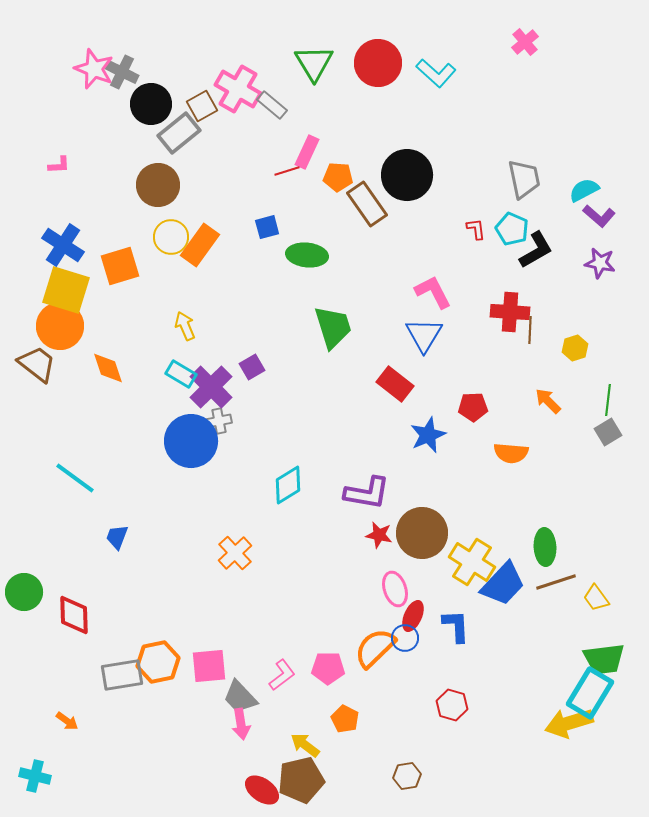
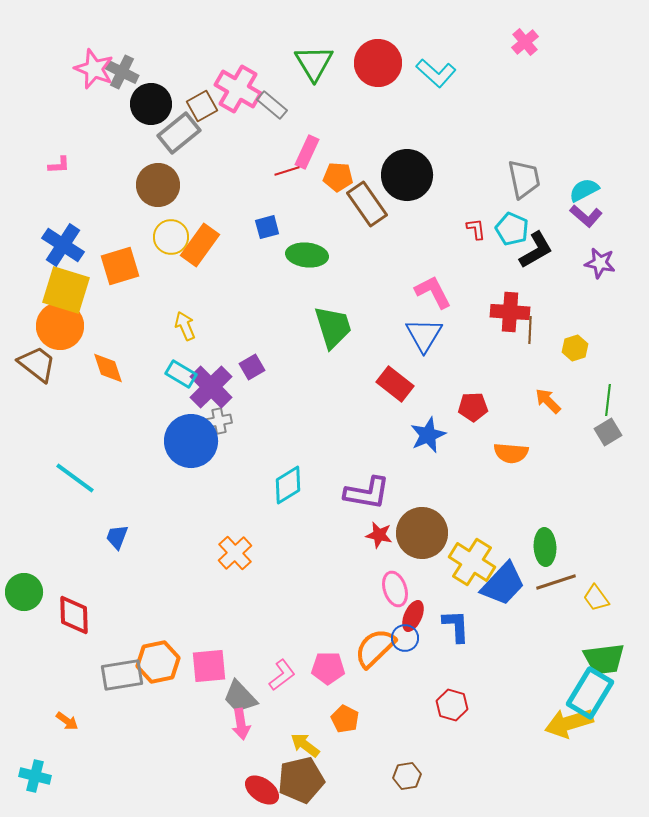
purple L-shape at (599, 216): moved 13 px left
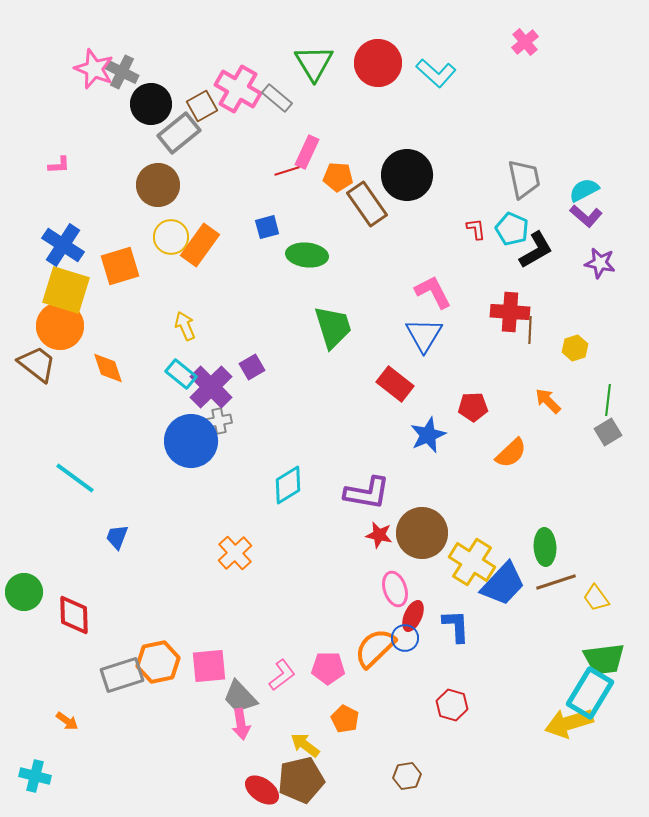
gray rectangle at (272, 105): moved 5 px right, 7 px up
cyan rectangle at (181, 374): rotated 8 degrees clockwise
orange semicircle at (511, 453): rotated 48 degrees counterclockwise
gray rectangle at (122, 675): rotated 9 degrees counterclockwise
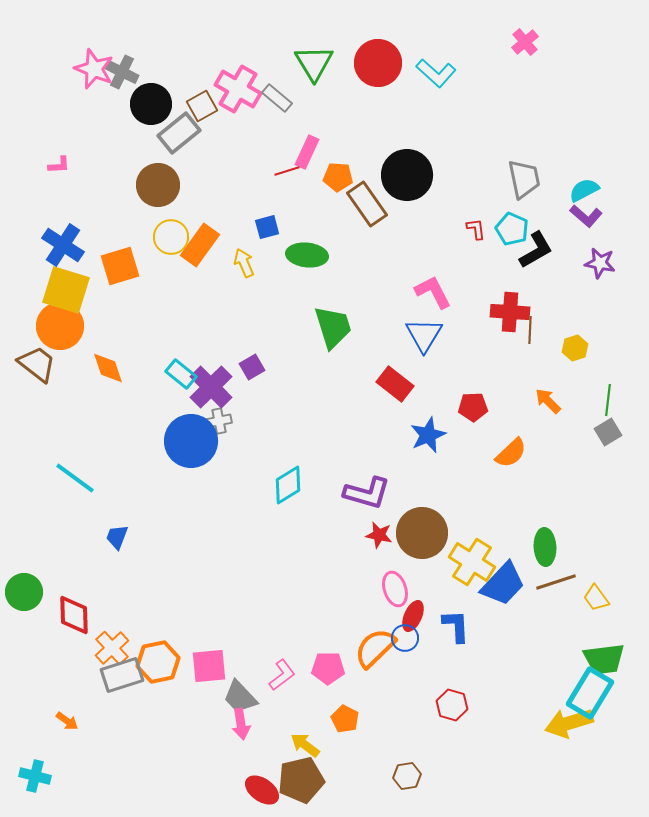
yellow arrow at (185, 326): moved 59 px right, 63 px up
purple L-shape at (367, 493): rotated 6 degrees clockwise
orange cross at (235, 553): moved 123 px left, 95 px down
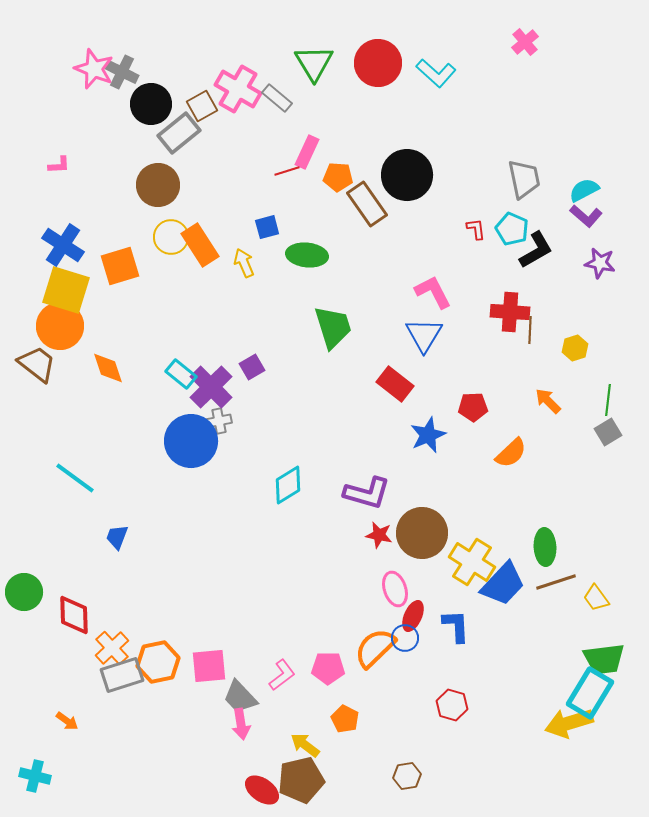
orange rectangle at (200, 245): rotated 69 degrees counterclockwise
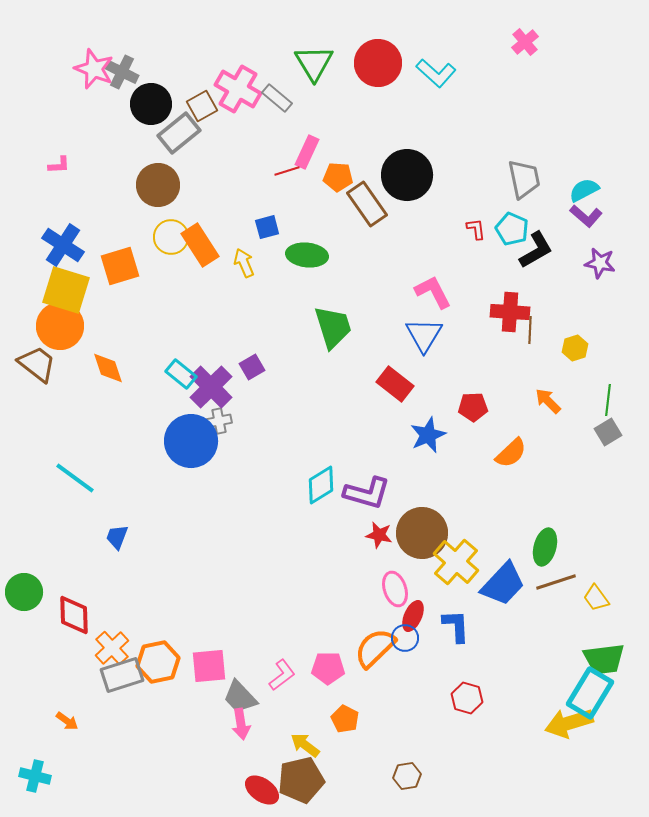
cyan diamond at (288, 485): moved 33 px right
green ellipse at (545, 547): rotated 18 degrees clockwise
yellow cross at (472, 562): moved 16 px left; rotated 9 degrees clockwise
red hexagon at (452, 705): moved 15 px right, 7 px up
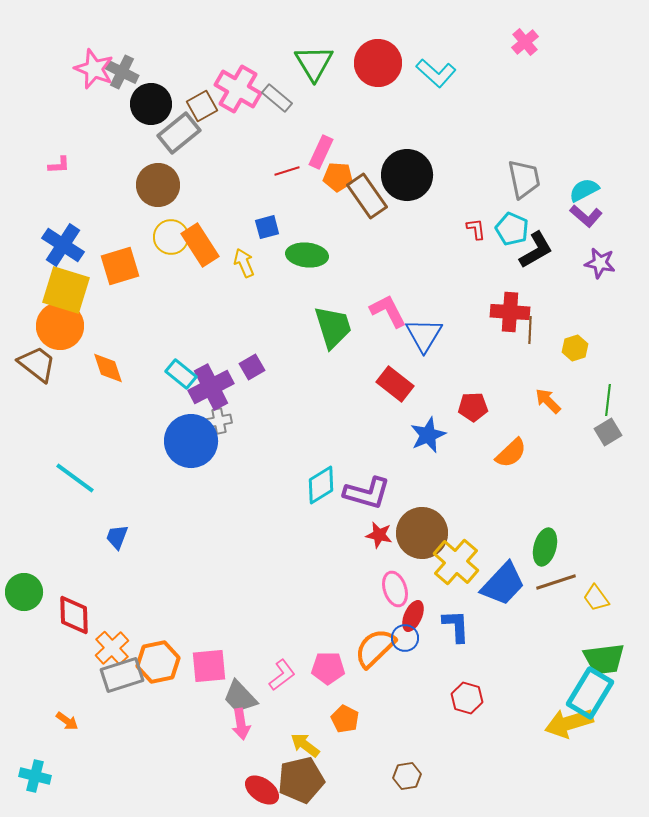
pink rectangle at (307, 152): moved 14 px right
brown rectangle at (367, 204): moved 8 px up
pink L-shape at (433, 292): moved 45 px left, 19 px down
purple cross at (211, 387): rotated 18 degrees clockwise
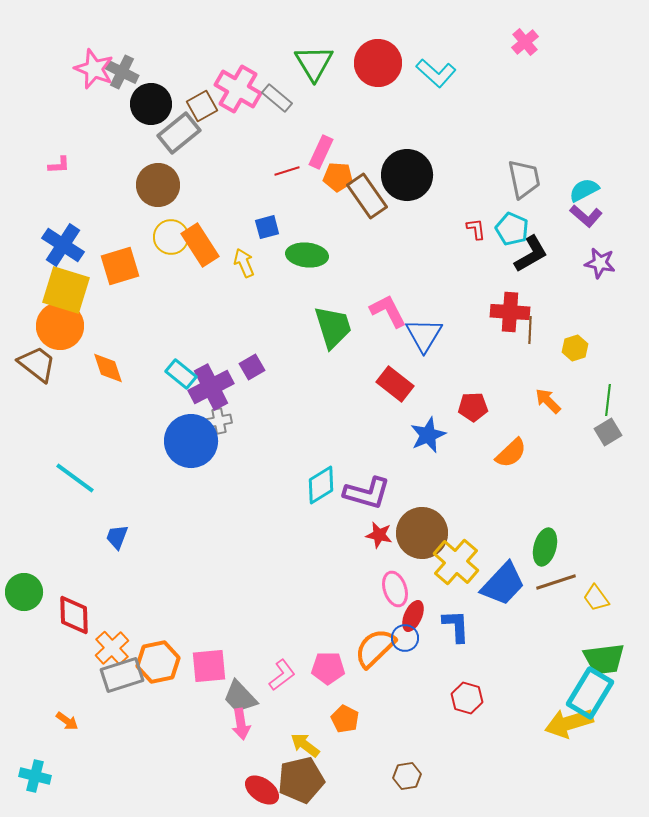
black L-shape at (536, 250): moved 5 px left, 4 px down
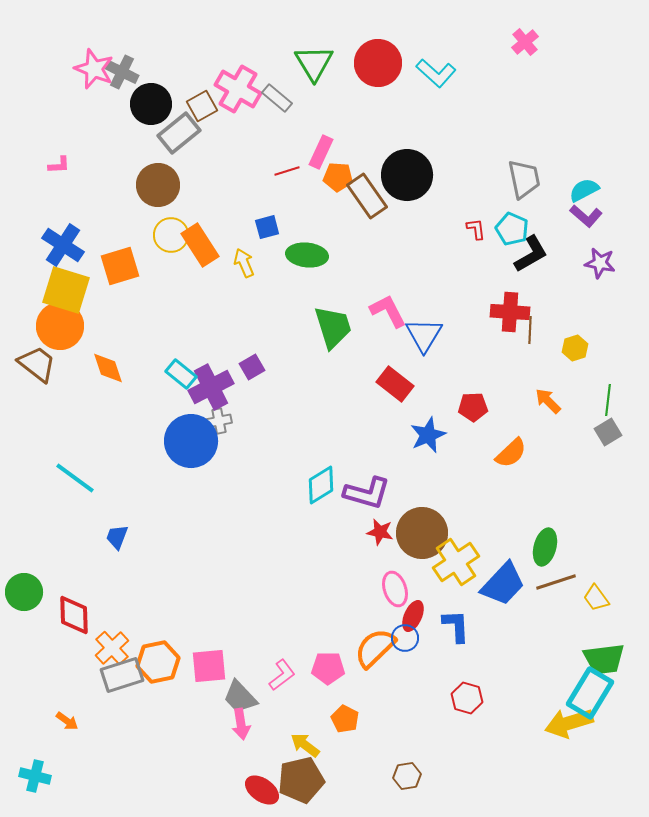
yellow circle at (171, 237): moved 2 px up
red star at (379, 535): moved 1 px right, 3 px up
yellow cross at (456, 562): rotated 15 degrees clockwise
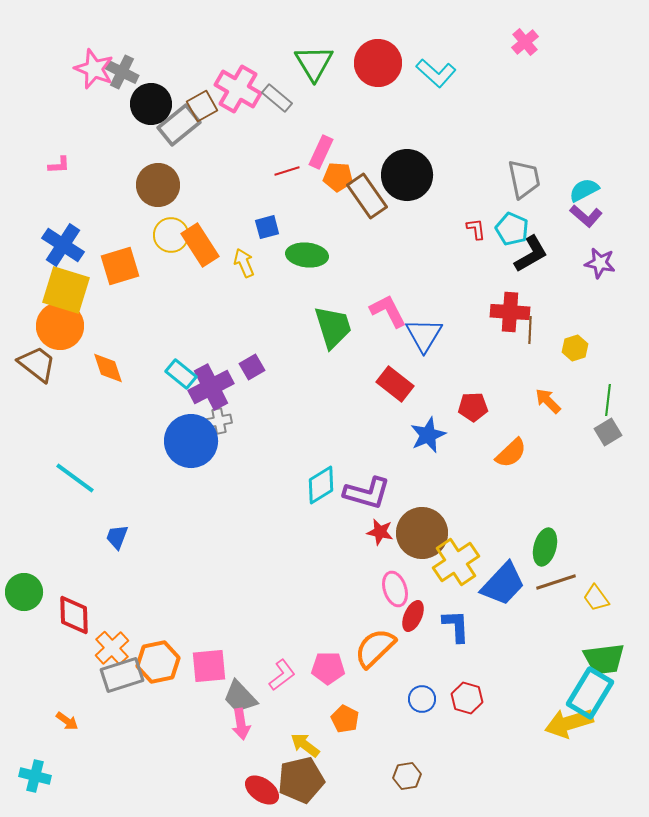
gray rectangle at (179, 133): moved 8 px up
blue circle at (405, 638): moved 17 px right, 61 px down
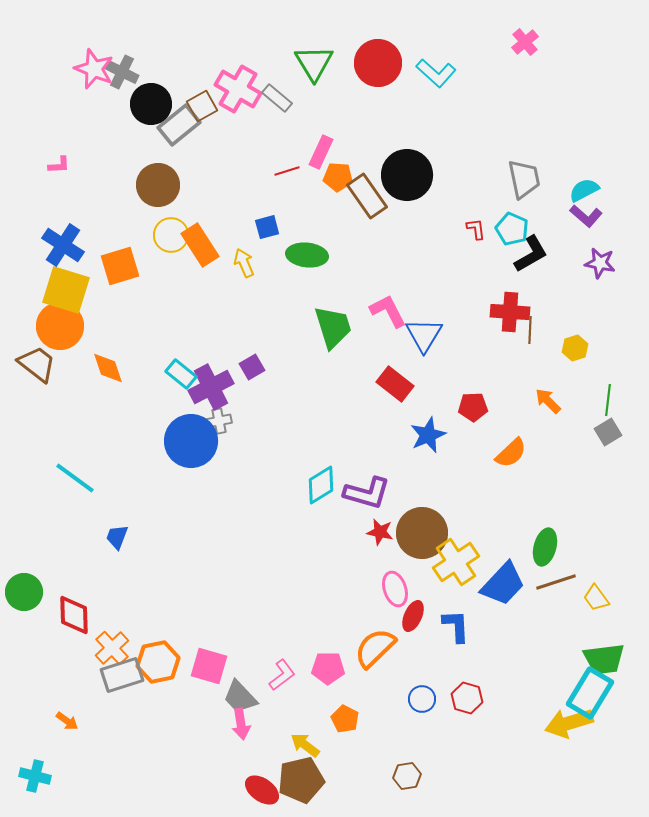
pink square at (209, 666): rotated 21 degrees clockwise
